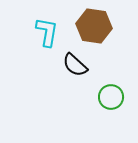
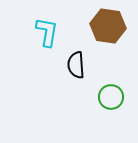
brown hexagon: moved 14 px right
black semicircle: moved 1 px right; rotated 44 degrees clockwise
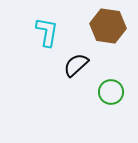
black semicircle: rotated 52 degrees clockwise
green circle: moved 5 px up
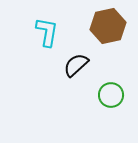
brown hexagon: rotated 20 degrees counterclockwise
green circle: moved 3 px down
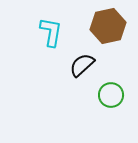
cyan L-shape: moved 4 px right
black semicircle: moved 6 px right
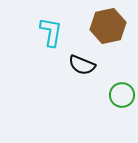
black semicircle: rotated 116 degrees counterclockwise
green circle: moved 11 px right
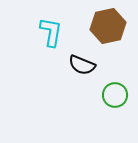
green circle: moved 7 px left
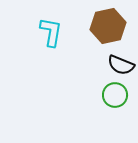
black semicircle: moved 39 px right
